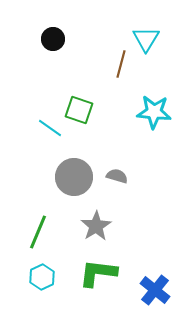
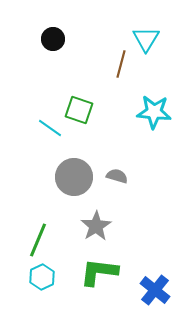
green line: moved 8 px down
green L-shape: moved 1 px right, 1 px up
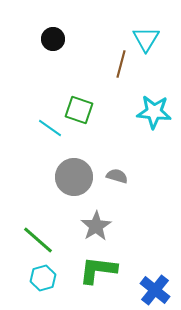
green line: rotated 72 degrees counterclockwise
green L-shape: moved 1 px left, 2 px up
cyan hexagon: moved 1 px right, 1 px down; rotated 10 degrees clockwise
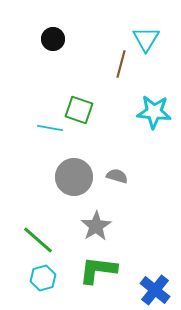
cyan line: rotated 25 degrees counterclockwise
